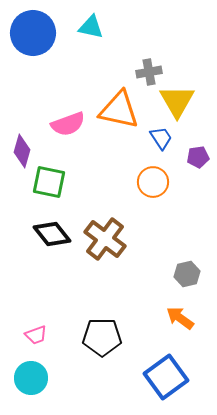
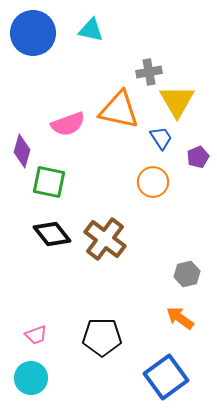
cyan triangle: moved 3 px down
purple pentagon: rotated 15 degrees counterclockwise
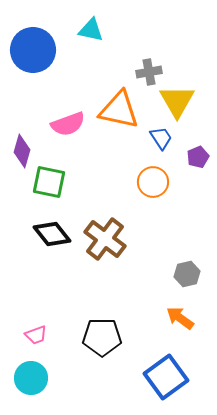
blue circle: moved 17 px down
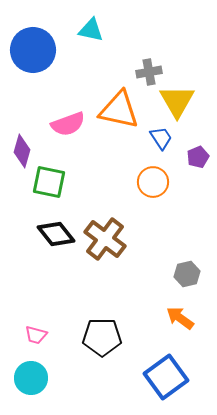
black diamond: moved 4 px right
pink trapezoid: rotated 35 degrees clockwise
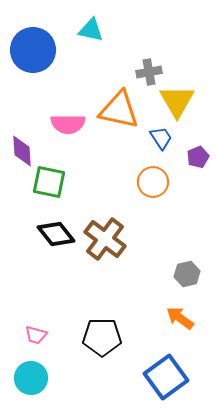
pink semicircle: rotated 20 degrees clockwise
purple diamond: rotated 20 degrees counterclockwise
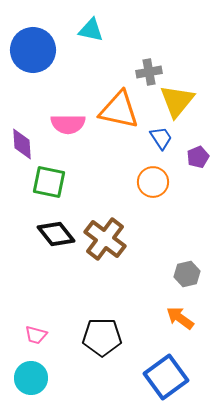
yellow triangle: rotated 9 degrees clockwise
purple diamond: moved 7 px up
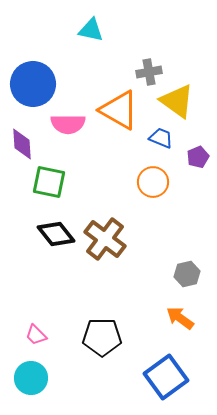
blue circle: moved 34 px down
yellow triangle: rotated 33 degrees counterclockwise
orange triangle: rotated 18 degrees clockwise
blue trapezoid: rotated 35 degrees counterclockwise
pink trapezoid: rotated 30 degrees clockwise
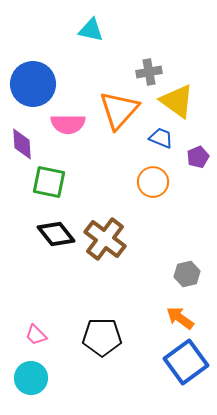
orange triangle: rotated 42 degrees clockwise
blue square: moved 20 px right, 15 px up
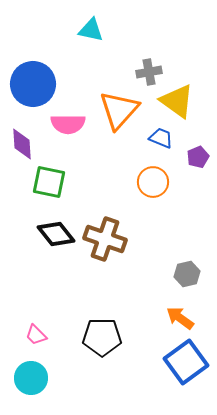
brown cross: rotated 18 degrees counterclockwise
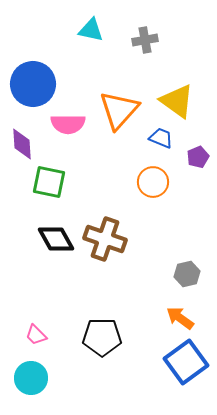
gray cross: moved 4 px left, 32 px up
black diamond: moved 5 px down; rotated 9 degrees clockwise
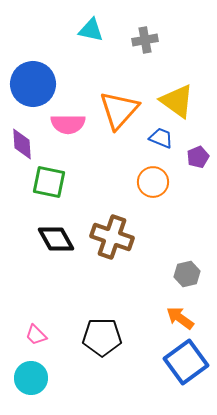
brown cross: moved 7 px right, 2 px up
